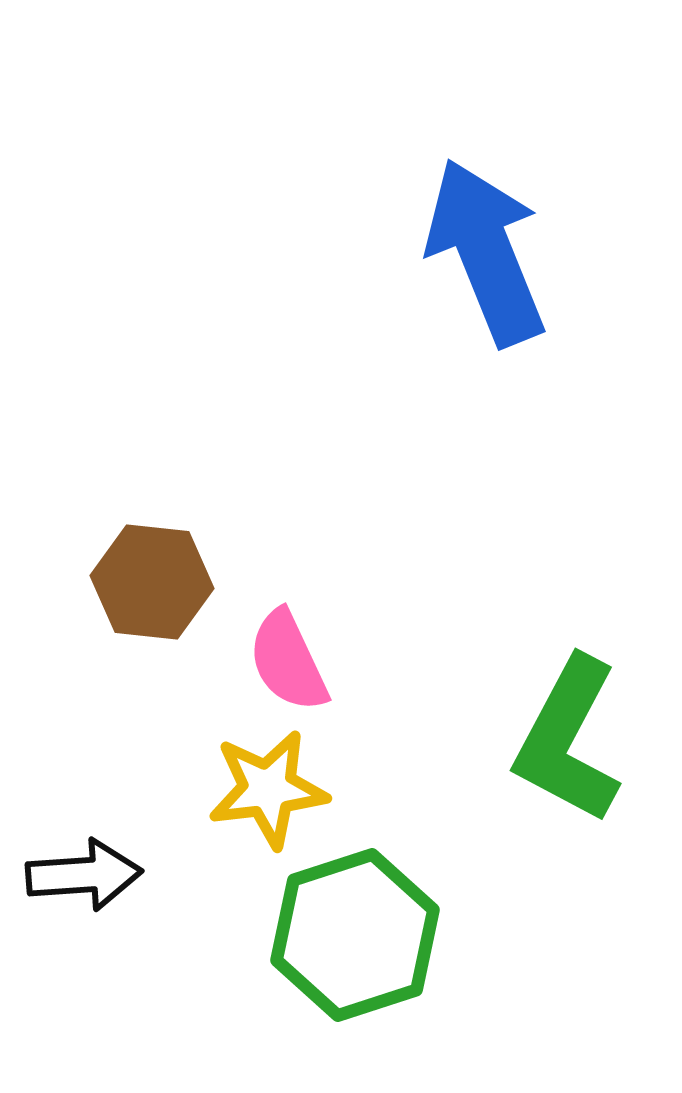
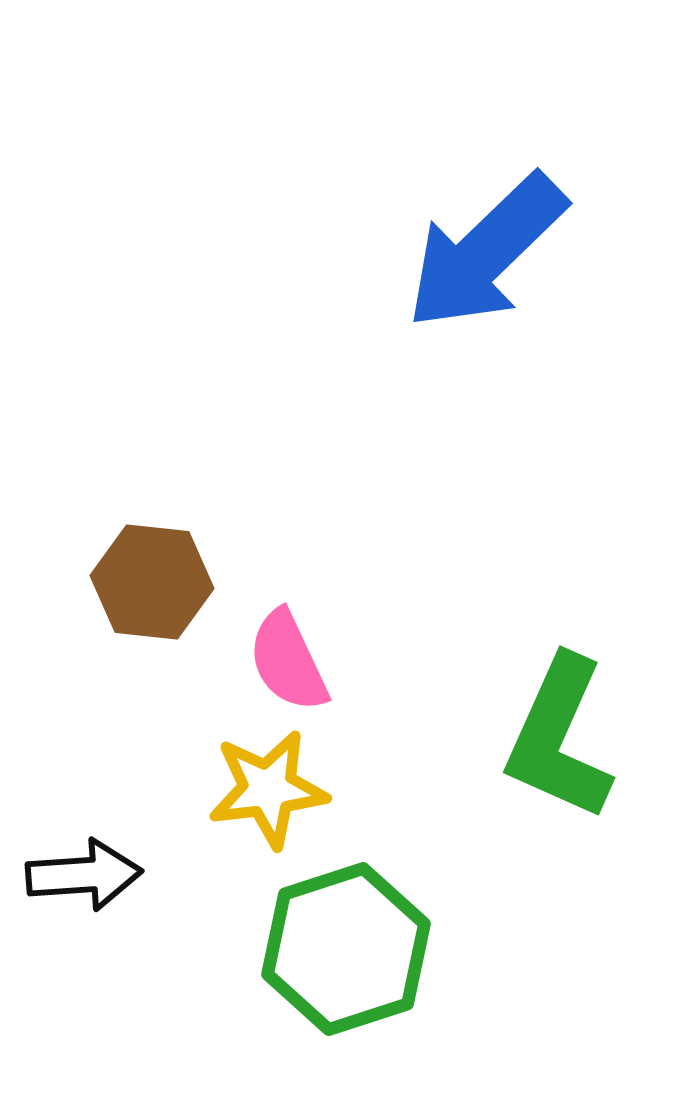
blue arrow: rotated 112 degrees counterclockwise
green L-shape: moved 9 px left, 2 px up; rotated 4 degrees counterclockwise
green hexagon: moved 9 px left, 14 px down
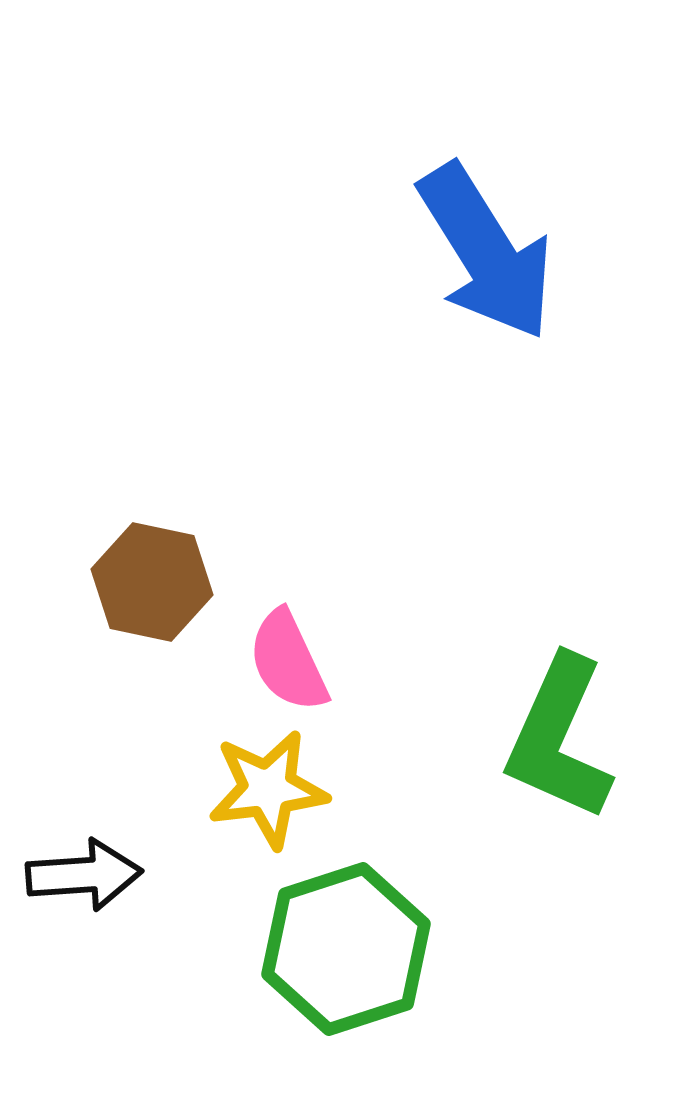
blue arrow: rotated 78 degrees counterclockwise
brown hexagon: rotated 6 degrees clockwise
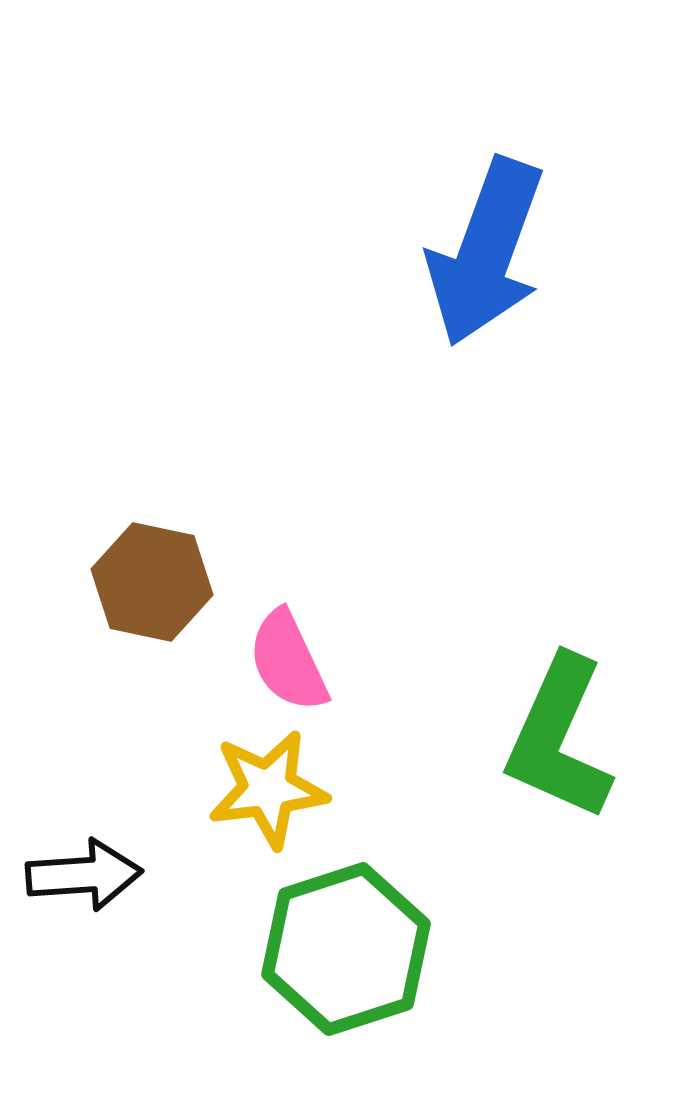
blue arrow: rotated 52 degrees clockwise
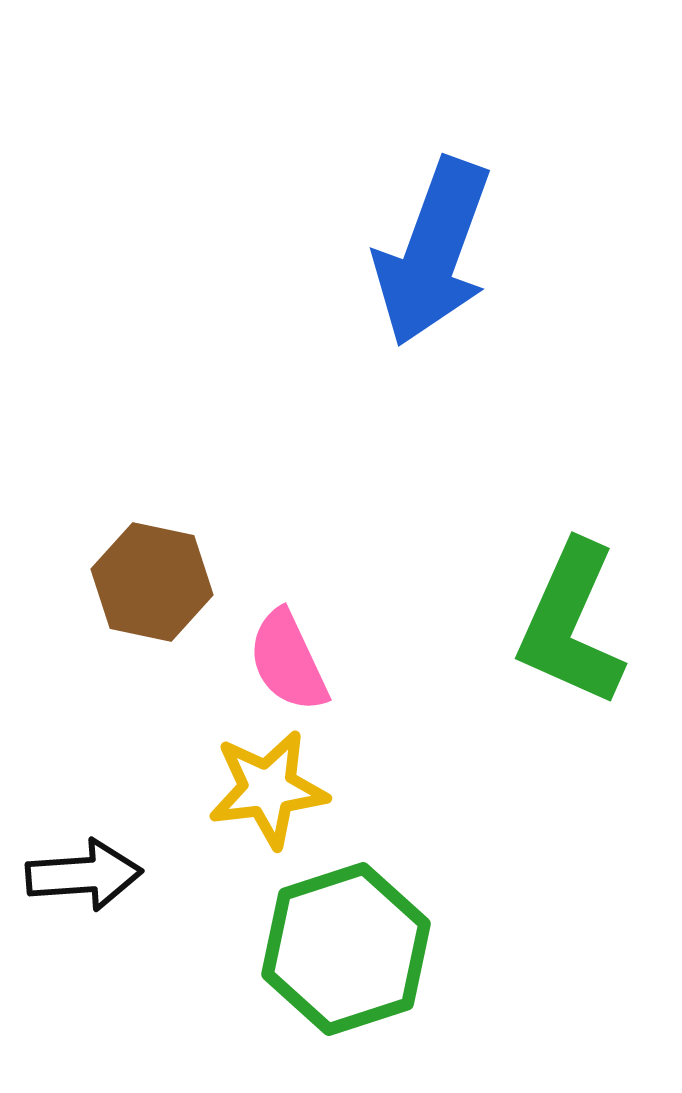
blue arrow: moved 53 px left
green L-shape: moved 12 px right, 114 px up
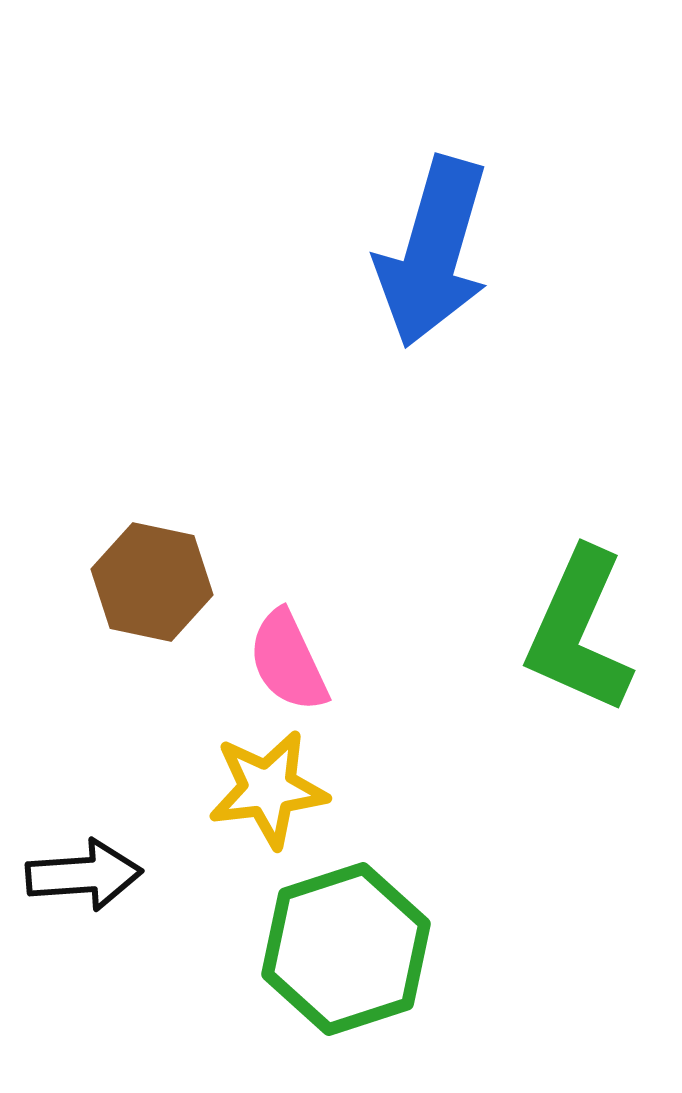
blue arrow: rotated 4 degrees counterclockwise
green L-shape: moved 8 px right, 7 px down
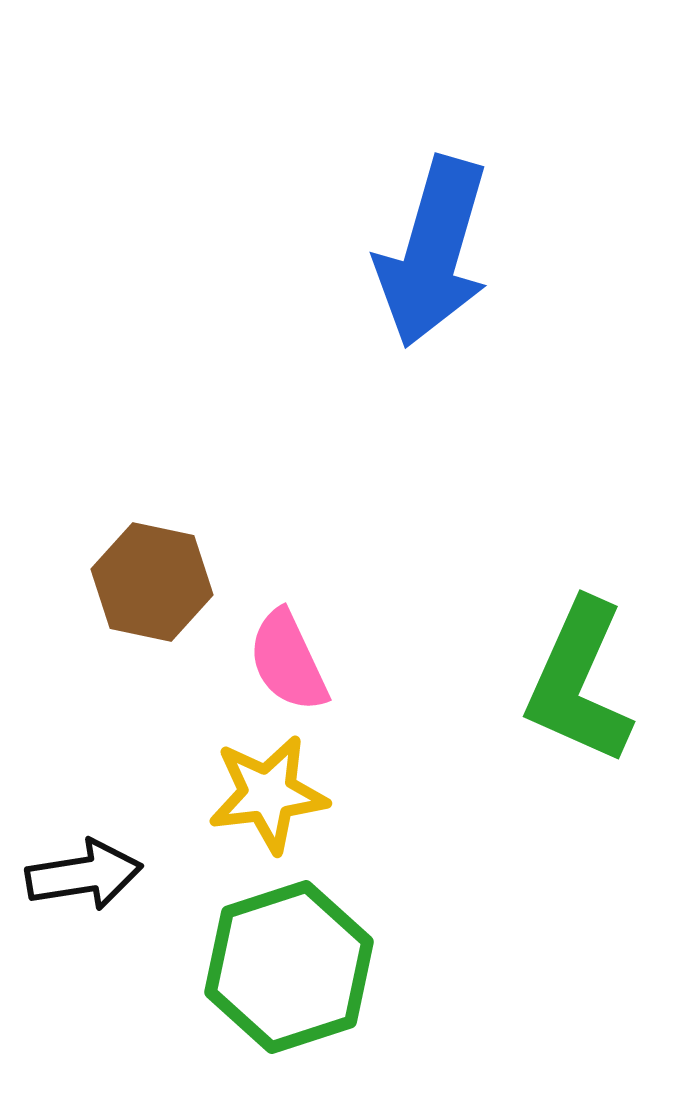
green L-shape: moved 51 px down
yellow star: moved 5 px down
black arrow: rotated 5 degrees counterclockwise
green hexagon: moved 57 px left, 18 px down
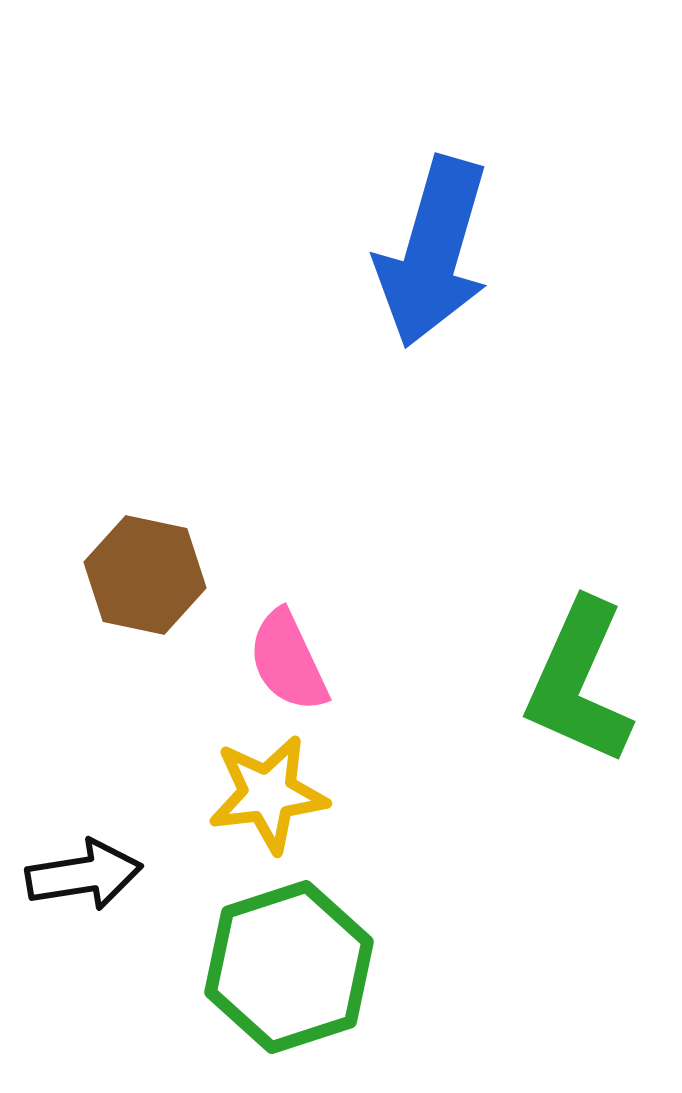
brown hexagon: moved 7 px left, 7 px up
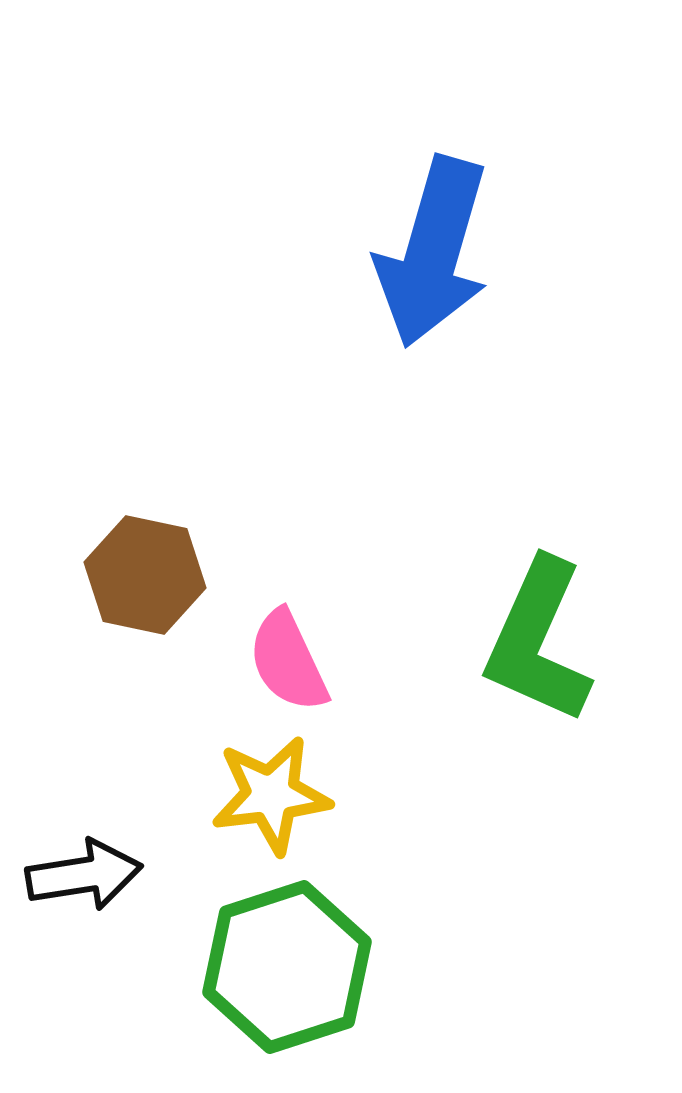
green L-shape: moved 41 px left, 41 px up
yellow star: moved 3 px right, 1 px down
green hexagon: moved 2 px left
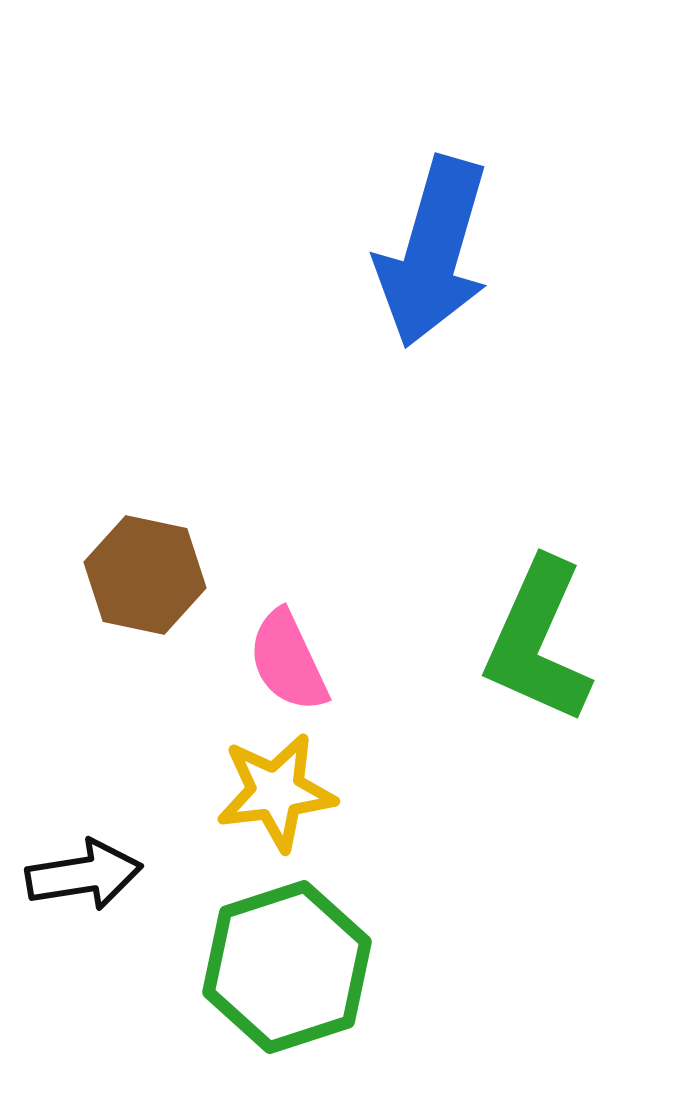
yellow star: moved 5 px right, 3 px up
